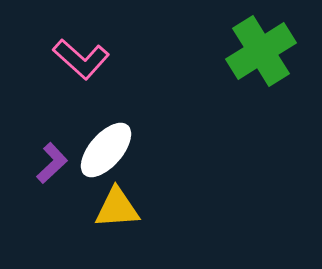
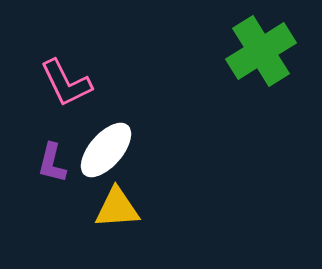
pink L-shape: moved 15 px left, 24 px down; rotated 22 degrees clockwise
purple L-shape: rotated 147 degrees clockwise
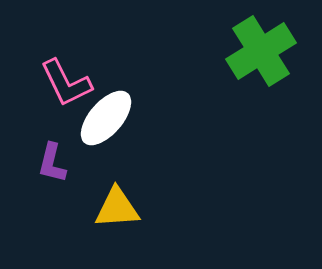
white ellipse: moved 32 px up
